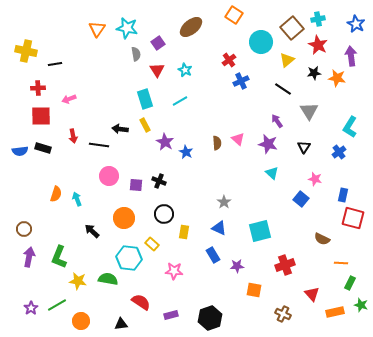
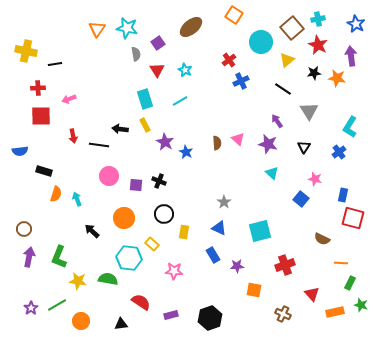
black rectangle at (43, 148): moved 1 px right, 23 px down
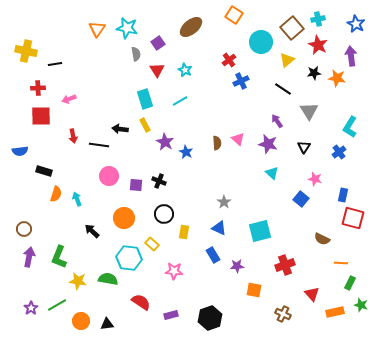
black triangle at (121, 324): moved 14 px left
